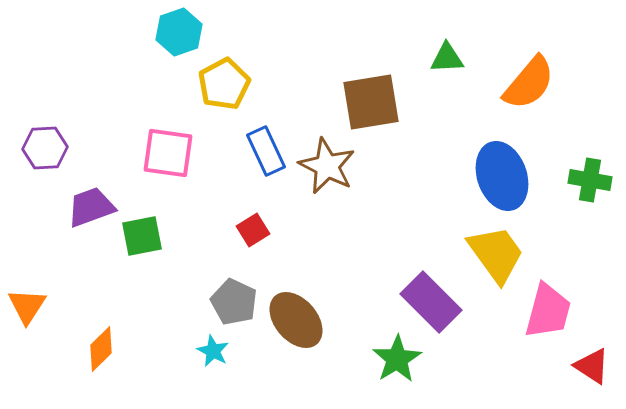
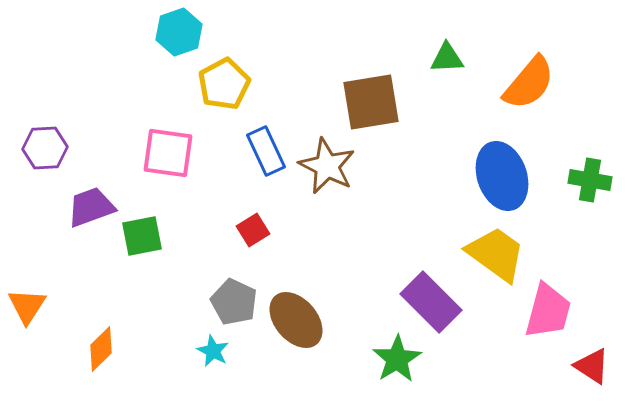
yellow trapezoid: rotated 18 degrees counterclockwise
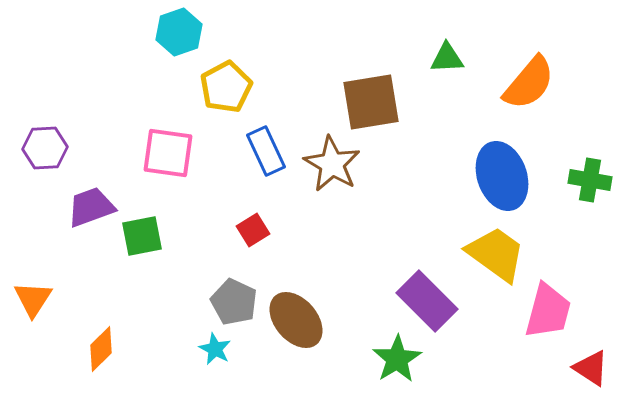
yellow pentagon: moved 2 px right, 3 px down
brown star: moved 5 px right, 2 px up; rotated 4 degrees clockwise
purple rectangle: moved 4 px left, 1 px up
orange triangle: moved 6 px right, 7 px up
cyan star: moved 2 px right, 2 px up
red triangle: moved 1 px left, 2 px down
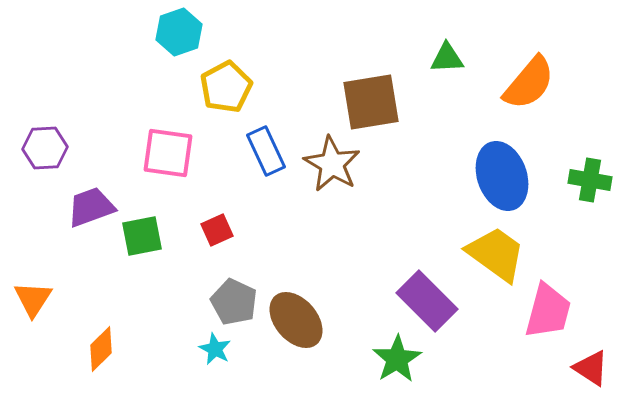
red square: moved 36 px left; rotated 8 degrees clockwise
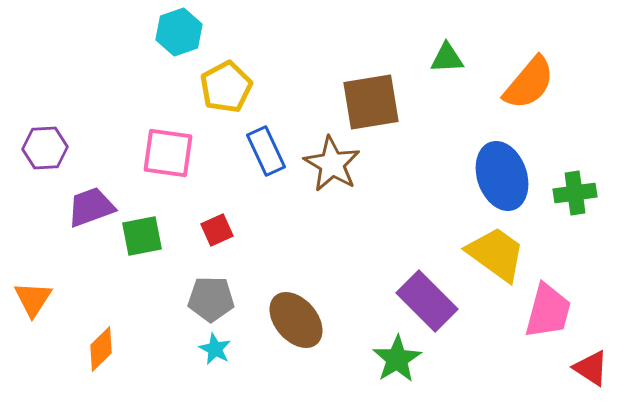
green cross: moved 15 px left, 13 px down; rotated 18 degrees counterclockwise
gray pentagon: moved 23 px left, 3 px up; rotated 24 degrees counterclockwise
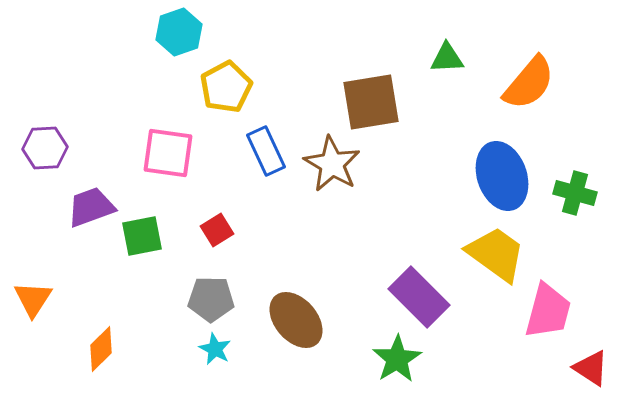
green cross: rotated 24 degrees clockwise
red square: rotated 8 degrees counterclockwise
purple rectangle: moved 8 px left, 4 px up
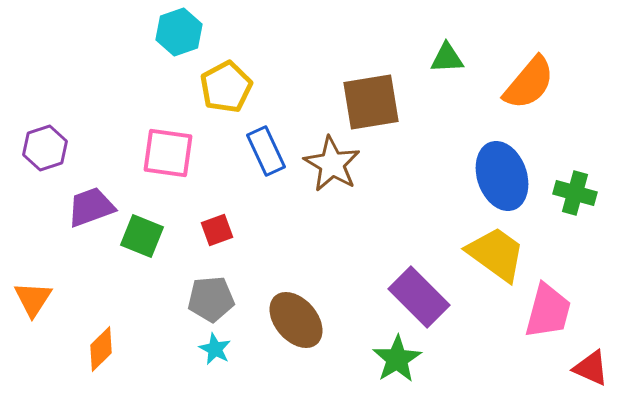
purple hexagon: rotated 15 degrees counterclockwise
red square: rotated 12 degrees clockwise
green square: rotated 33 degrees clockwise
gray pentagon: rotated 6 degrees counterclockwise
red triangle: rotated 9 degrees counterclockwise
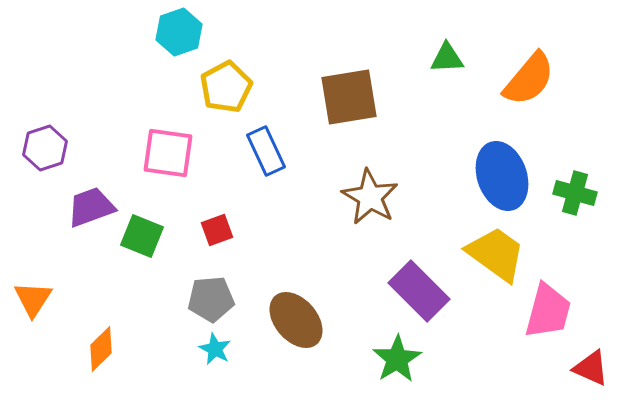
orange semicircle: moved 4 px up
brown square: moved 22 px left, 5 px up
brown star: moved 38 px right, 33 px down
purple rectangle: moved 6 px up
